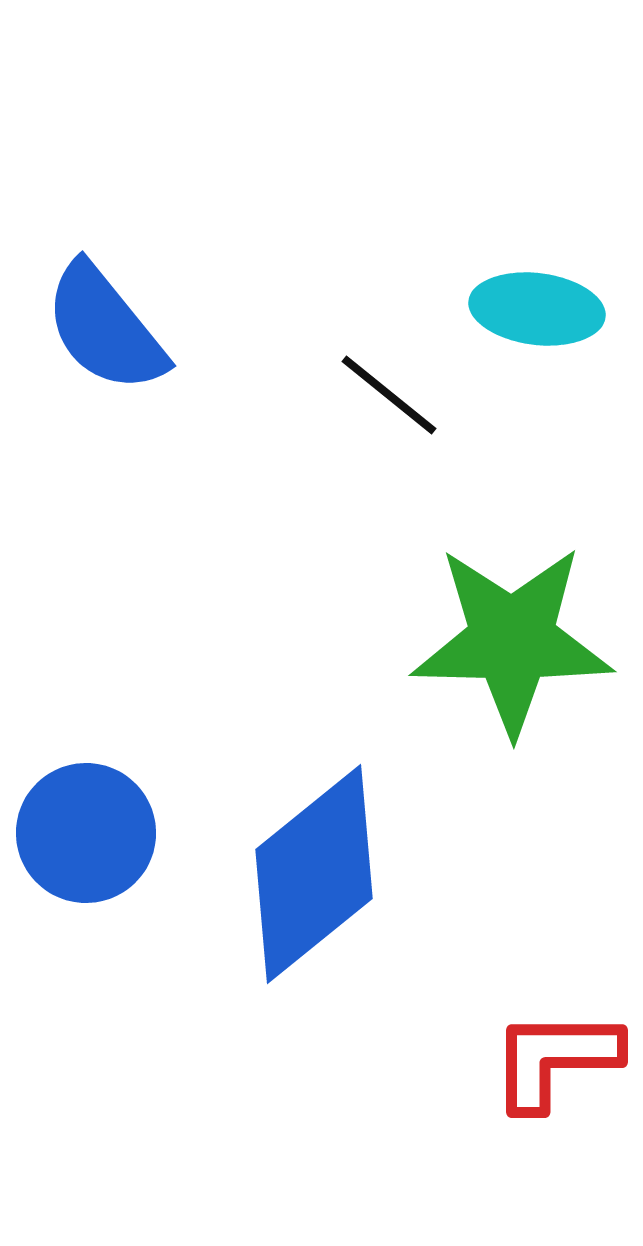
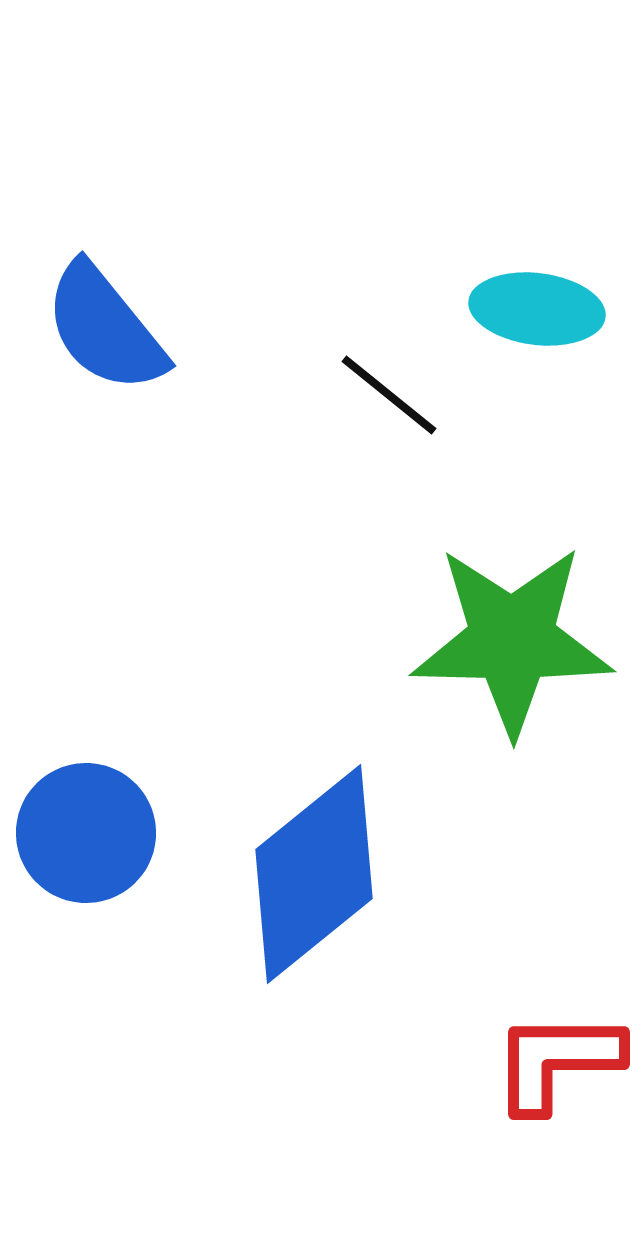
red L-shape: moved 2 px right, 2 px down
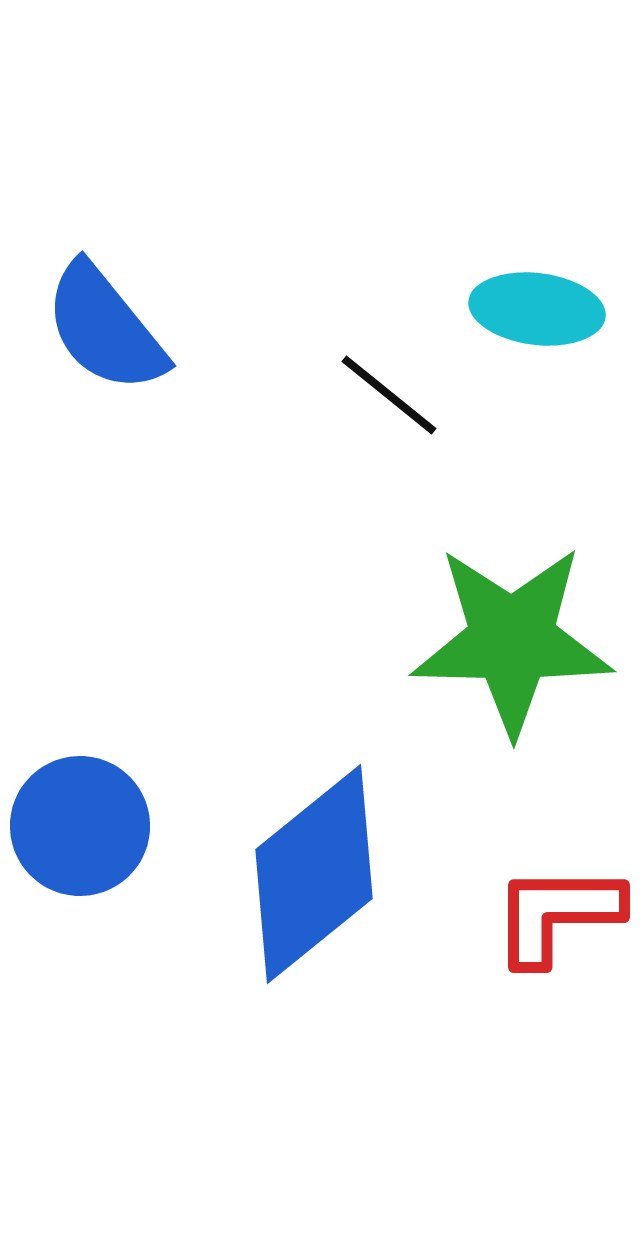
blue circle: moved 6 px left, 7 px up
red L-shape: moved 147 px up
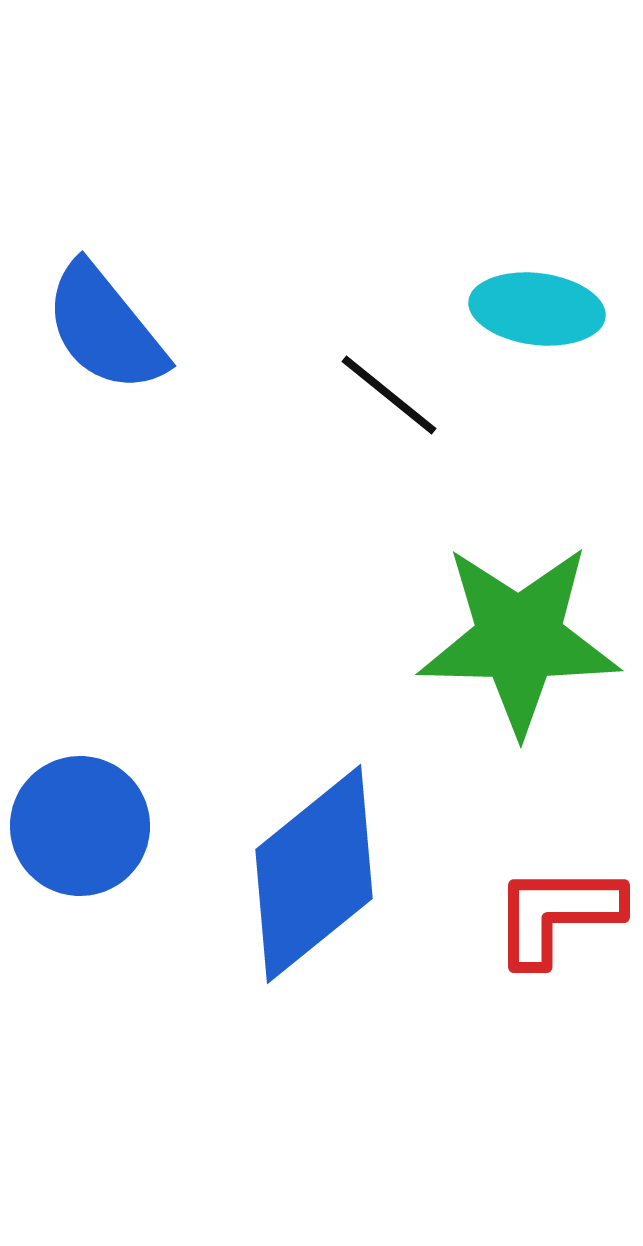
green star: moved 7 px right, 1 px up
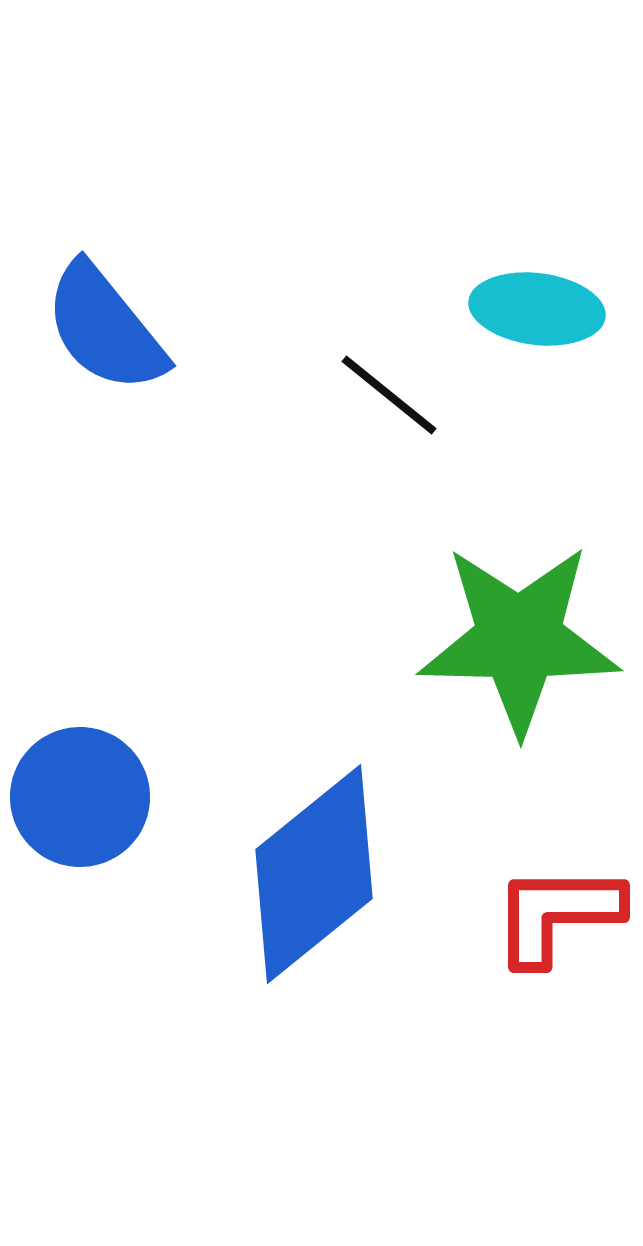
blue circle: moved 29 px up
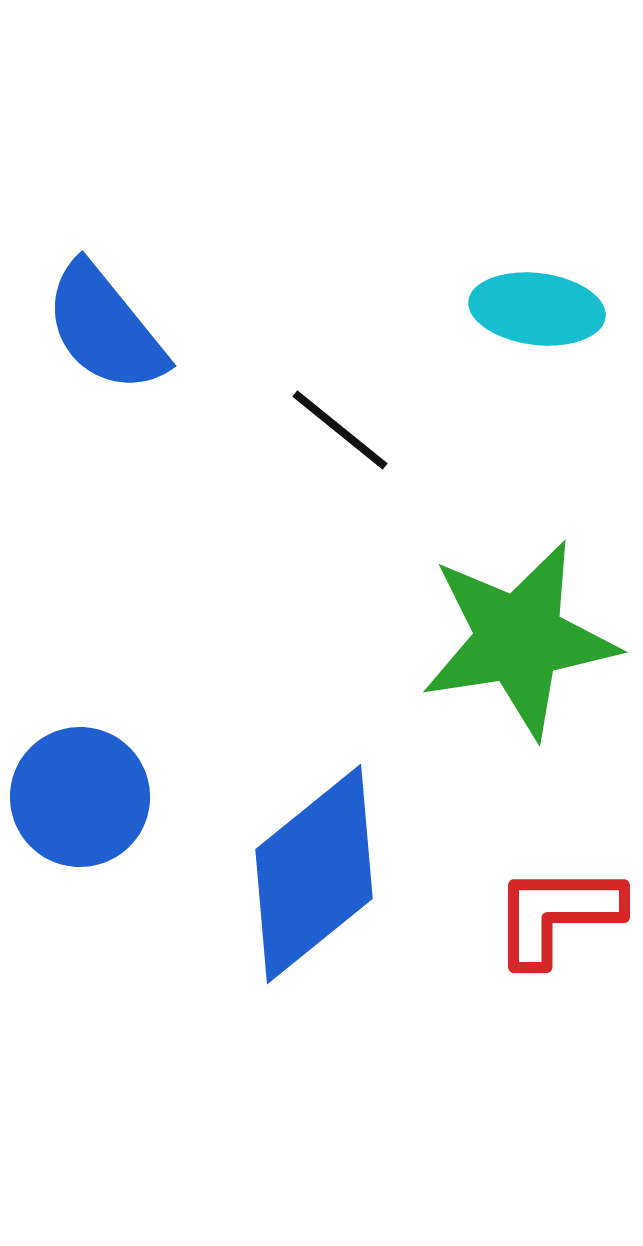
black line: moved 49 px left, 35 px down
green star: rotated 10 degrees counterclockwise
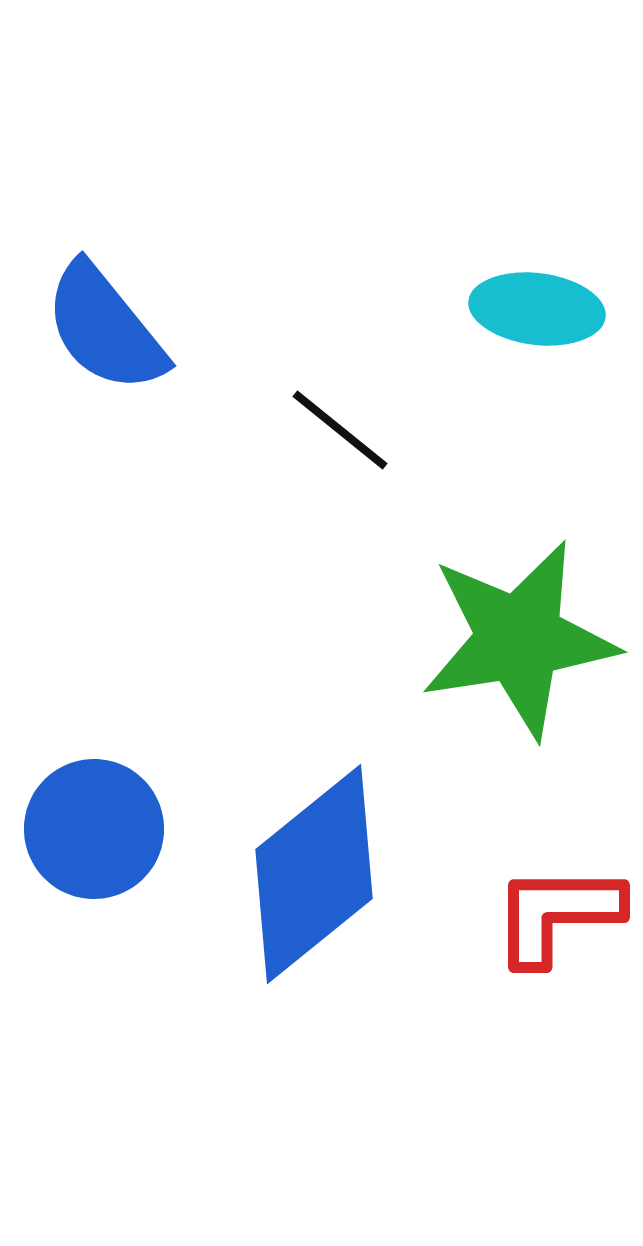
blue circle: moved 14 px right, 32 px down
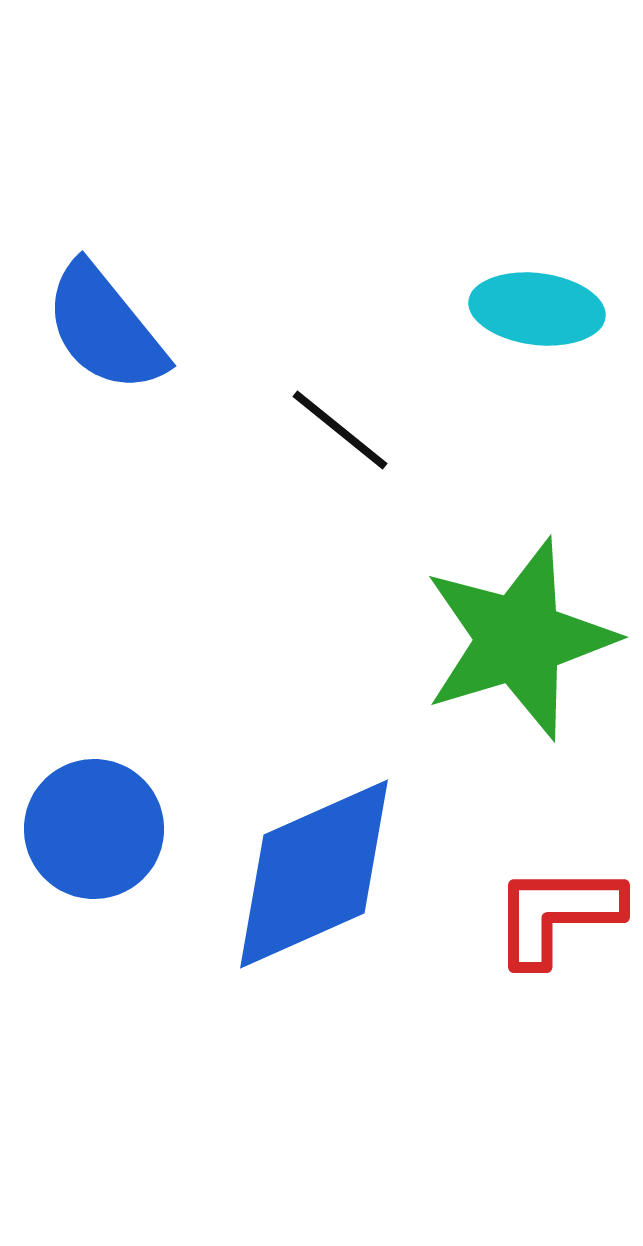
green star: rotated 8 degrees counterclockwise
blue diamond: rotated 15 degrees clockwise
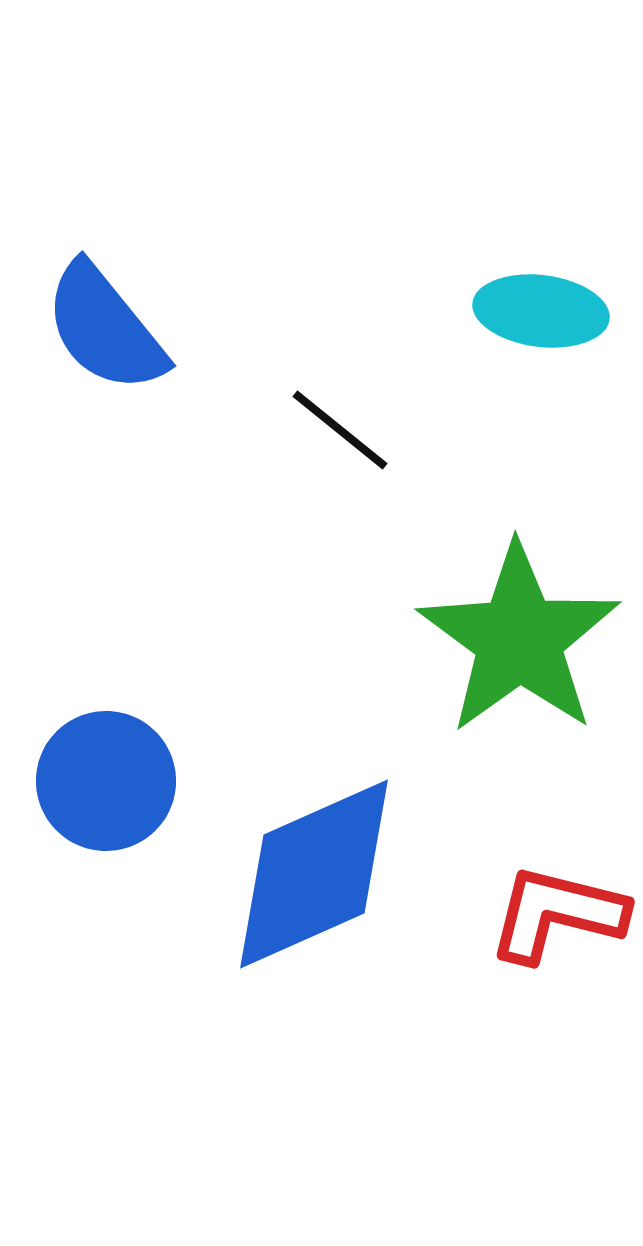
cyan ellipse: moved 4 px right, 2 px down
green star: rotated 19 degrees counterclockwise
blue circle: moved 12 px right, 48 px up
red L-shape: rotated 14 degrees clockwise
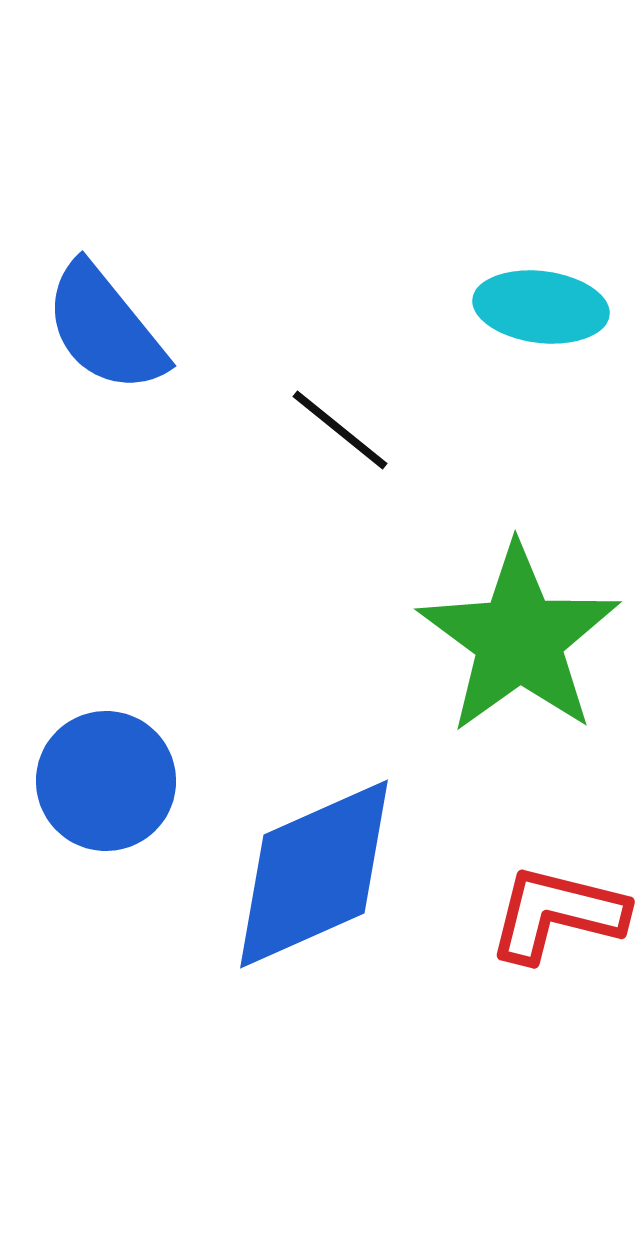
cyan ellipse: moved 4 px up
